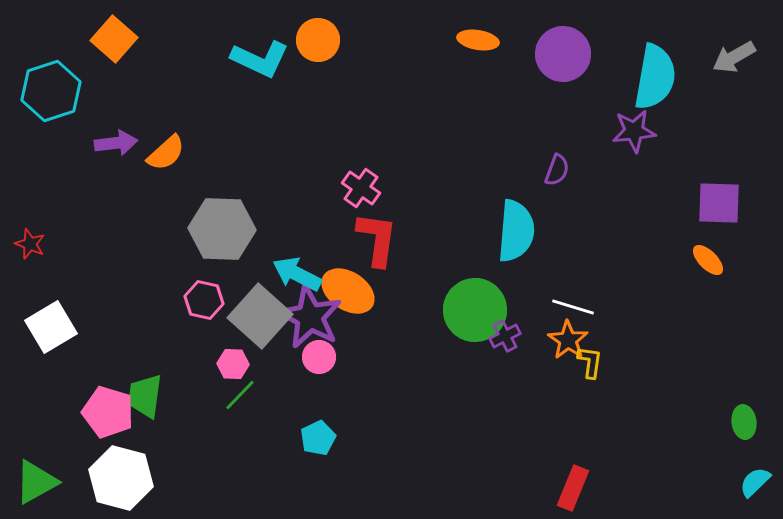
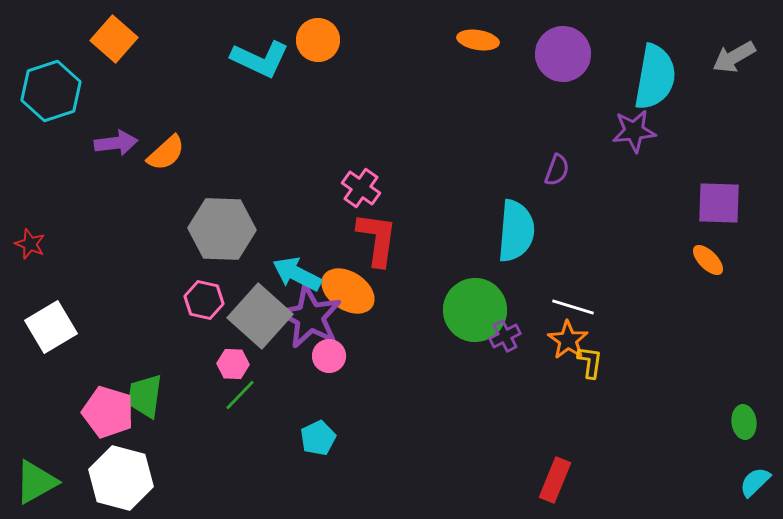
pink circle at (319, 357): moved 10 px right, 1 px up
red rectangle at (573, 488): moved 18 px left, 8 px up
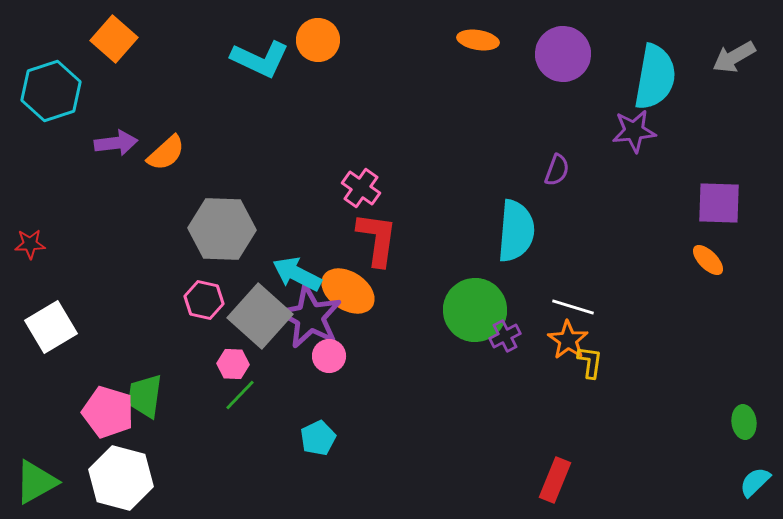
red star at (30, 244): rotated 24 degrees counterclockwise
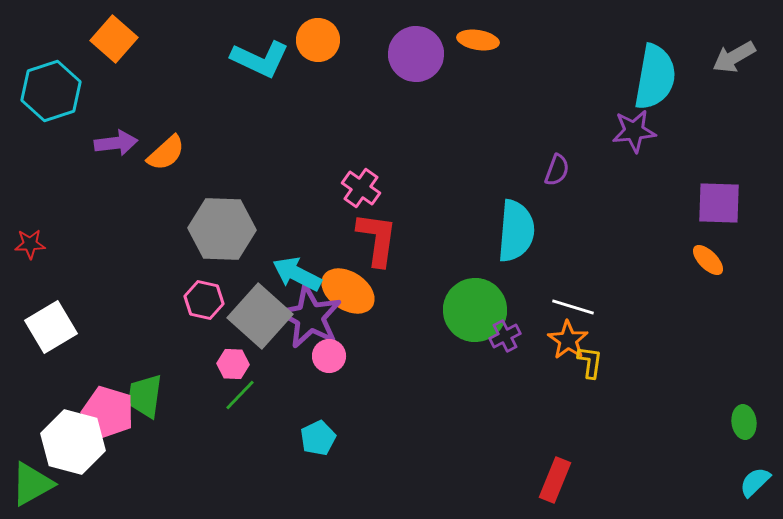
purple circle at (563, 54): moved 147 px left
white hexagon at (121, 478): moved 48 px left, 36 px up
green triangle at (36, 482): moved 4 px left, 2 px down
